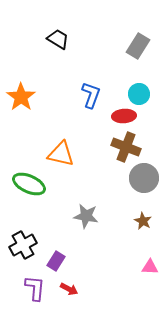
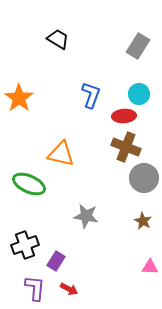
orange star: moved 2 px left, 1 px down
black cross: moved 2 px right; rotated 8 degrees clockwise
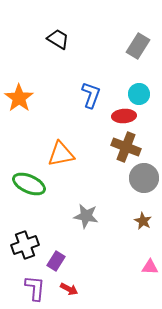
orange triangle: rotated 24 degrees counterclockwise
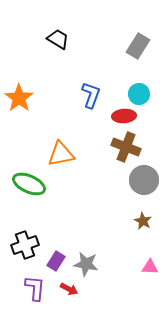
gray circle: moved 2 px down
gray star: moved 48 px down
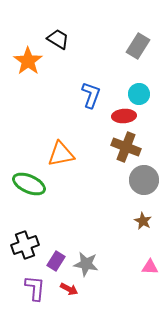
orange star: moved 9 px right, 37 px up
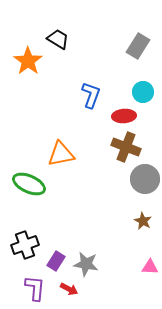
cyan circle: moved 4 px right, 2 px up
gray circle: moved 1 px right, 1 px up
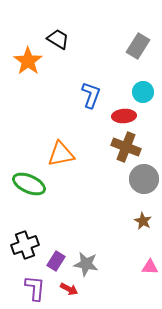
gray circle: moved 1 px left
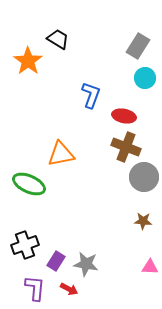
cyan circle: moved 2 px right, 14 px up
red ellipse: rotated 15 degrees clockwise
gray circle: moved 2 px up
brown star: rotated 24 degrees counterclockwise
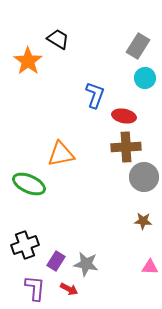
blue L-shape: moved 4 px right
brown cross: rotated 24 degrees counterclockwise
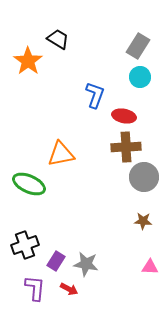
cyan circle: moved 5 px left, 1 px up
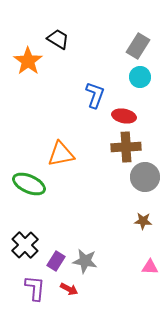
gray circle: moved 1 px right
black cross: rotated 24 degrees counterclockwise
gray star: moved 1 px left, 3 px up
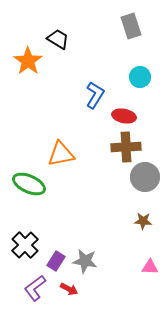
gray rectangle: moved 7 px left, 20 px up; rotated 50 degrees counterclockwise
blue L-shape: rotated 12 degrees clockwise
purple L-shape: rotated 132 degrees counterclockwise
